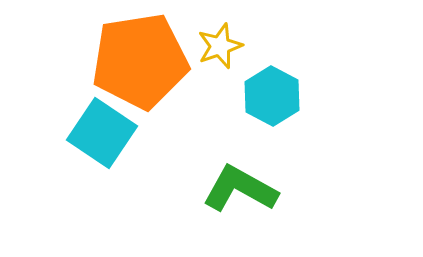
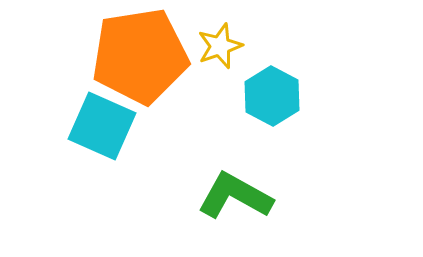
orange pentagon: moved 5 px up
cyan square: moved 7 px up; rotated 10 degrees counterclockwise
green L-shape: moved 5 px left, 7 px down
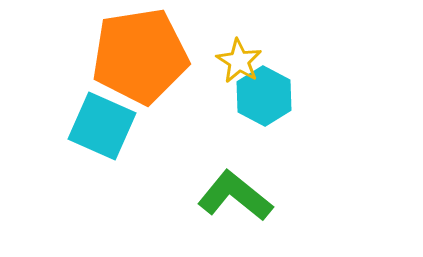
yellow star: moved 19 px right, 15 px down; rotated 21 degrees counterclockwise
cyan hexagon: moved 8 px left
green L-shape: rotated 10 degrees clockwise
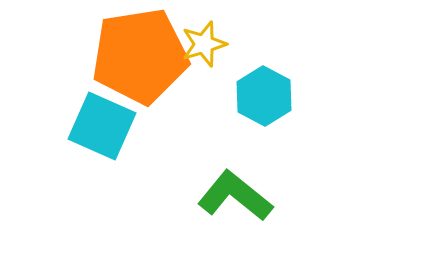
yellow star: moved 35 px left, 17 px up; rotated 24 degrees clockwise
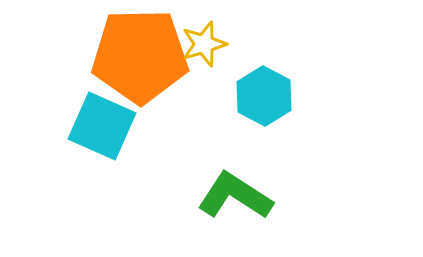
orange pentagon: rotated 8 degrees clockwise
green L-shape: rotated 6 degrees counterclockwise
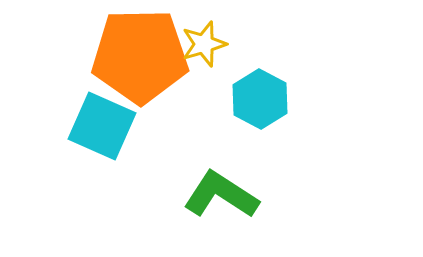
cyan hexagon: moved 4 px left, 3 px down
green L-shape: moved 14 px left, 1 px up
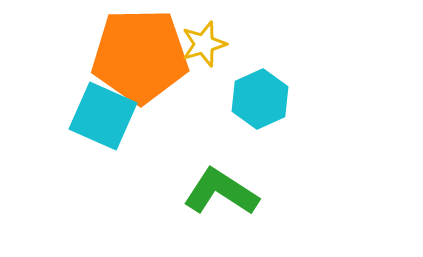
cyan hexagon: rotated 8 degrees clockwise
cyan square: moved 1 px right, 10 px up
green L-shape: moved 3 px up
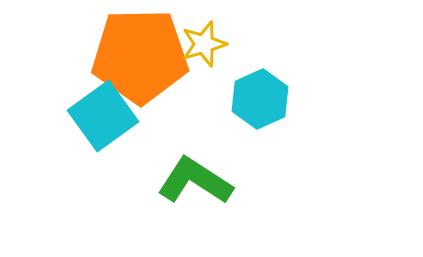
cyan square: rotated 30 degrees clockwise
green L-shape: moved 26 px left, 11 px up
